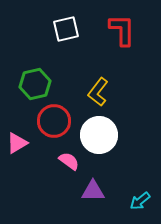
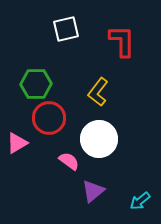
red L-shape: moved 11 px down
green hexagon: moved 1 px right; rotated 12 degrees clockwise
red circle: moved 5 px left, 3 px up
white circle: moved 4 px down
purple triangle: rotated 40 degrees counterclockwise
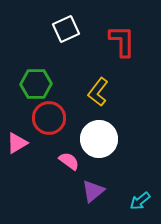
white square: rotated 12 degrees counterclockwise
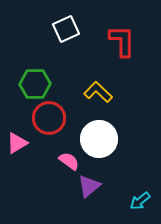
green hexagon: moved 1 px left
yellow L-shape: rotated 96 degrees clockwise
purple triangle: moved 4 px left, 5 px up
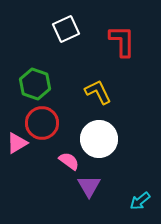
green hexagon: rotated 20 degrees clockwise
yellow L-shape: rotated 20 degrees clockwise
red circle: moved 7 px left, 5 px down
purple triangle: rotated 20 degrees counterclockwise
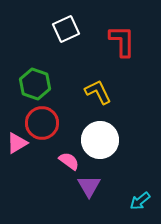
white circle: moved 1 px right, 1 px down
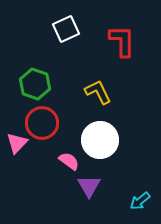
pink triangle: rotated 15 degrees counterclockwise
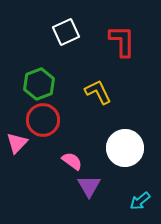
white square: moved 3 px down
green hexagon: moved 4 px right; rotated 20 degrees clockwise
red circle: moved 1 px right, 3 px up
white circle: moved 25 px right, 8 px down
pink semicircle: moved 3 px right
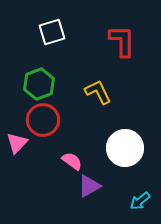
white square: moved 14 px left; rotated 8 degrees clockwise
purple triangle: rotated 30 degrees clockwise
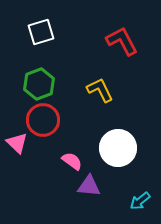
white square: moved 11 px left
red L-shape: rotated 28 degrees counterclockwise
yellow L-shape: moved 2 px right, 2 px up
pink triangle: rotated 30 degrees counterclockwise
white circle: moved 7 px left
purple triangle: rotated 35 degrees clockwise
